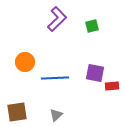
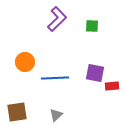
green square: rotated 16 degrees clockwise
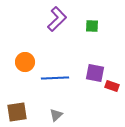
red rectangle: rotated 24 degrees clockwise
